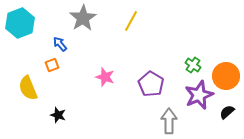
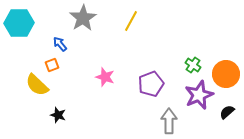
cyan hexagon: moved 1 px left; rotated 20 degrees clockwise
orange circle: moved 2 px up
purple pentagon: rotated 20 degrees clockwise
yellow semicircle: moved 9 px right, 3 px up; rotated 25 degrees counterclockwise
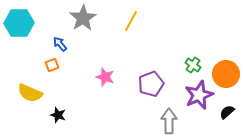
yellow semicircle: moved 7 px left, 8 px down; rotated 20 degrees counterclockwise
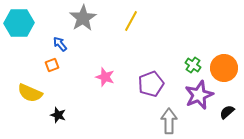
orange circle: moved 2 px left, 6 px up
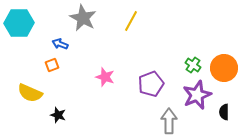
gray star: rotated 12 degrees counterclockwise
blue arrow: rotated 28 degrees counterclockwise
purple star: moved 2 px left
black semicircle: moved 3 px left; rotated 49 degrees counterclockwise
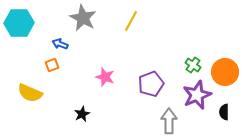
orange circle: moved 1 px right, 4 px down
black star: moved 24 px right, 1 px up; rotated 28 degrees clockwise
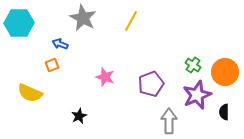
black star: moved 3 px left, 2 px down
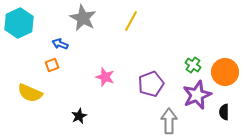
cyan hexagon: rotated 24 degrees counterclockwise
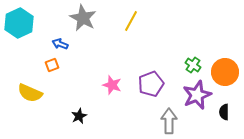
pink star: moved 7 px right, 8 px down
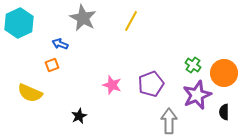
orange circle: moved 1 px left, 1 px down
